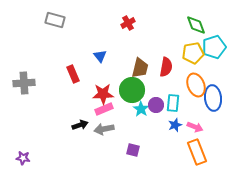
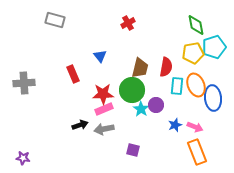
green diamond: rotated 10 degrees clockwise
cyan rectangle: moved 4 px right, 17 px up
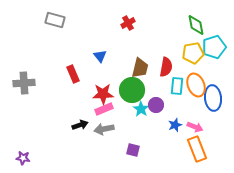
orange rectangle: moved 3 px up
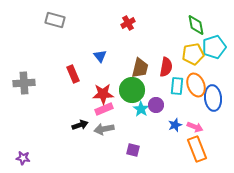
yellow pentagon: moved 1 px down
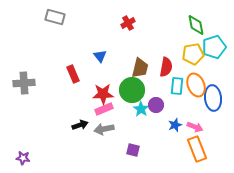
gray rectangle: moved 3 px up
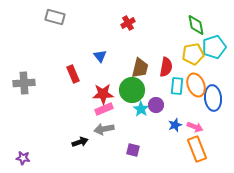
black arrow: moved 17 px down
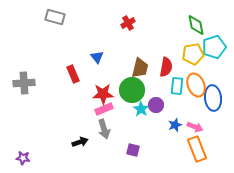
blue triangle: moved 3 px left, 1 px down
gray arrow: rotated 96 degrees counterclockwise
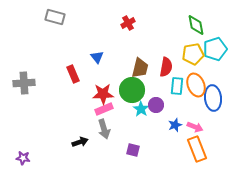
cyan pentagon: moved 1 px right, 2 px down
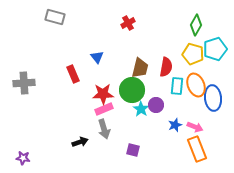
green diamond: rotated 40 degrees clockwise
yellow pentagon: rotated 25 degrees clockwise
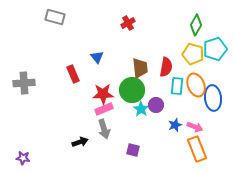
brown trapezoid: rotated 20 degrees counterclockwise
